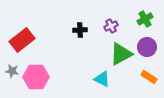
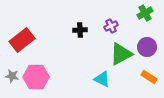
green cross: moved 6 px up
gray star: moved 5 px down
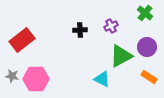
green cross: rotated 21 degrees counterclockwise
green triangle: moved 2 px down
pink hexagon: moved 2 px down
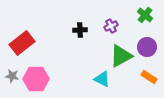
green cross: moved 2 px down
red rectangle: moved 3 px down
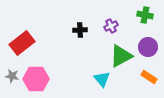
green cross: rotated 28 degrees counterclockwise
purple circle: moved 1 px right
cyan triangle: rotated 24 degrees clockwise
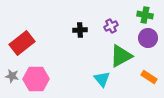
purple circle: moved 9 px up
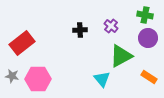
purple cross: rotated 24 degrees counterclockwise
pink hexagon: moved 2 px right
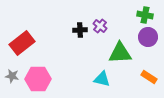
purple cross: moved 11 px left
purple circle: moved 1 px up
green triangle: moved 1 px left, 3 px up; rotated 25 degrees clockwise
cyan triangle: rotated 36 degrees counterclockwise
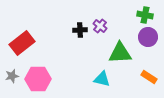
gray star: rotated 24 degrees counterclockwise
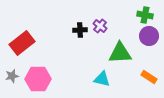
purple circle: moved 1 px right, 1 px up
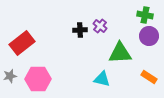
gray star: moved 2 px left
